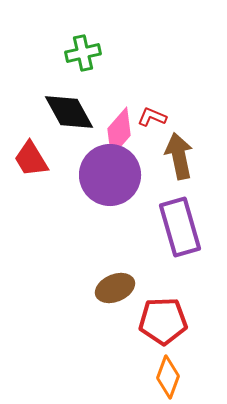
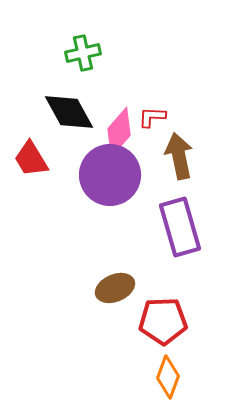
red L-shape: rotated 20 degrees counterclockwise
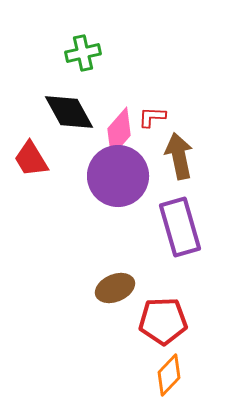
purple circle: moved 8 px right, 1 px down
orange diamond: moved 1 px right, 2 px up; rotated 24 degrees clockwise
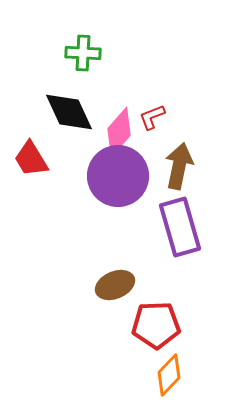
green cross: rotated 16 degrees clockwise
black diamond: rotated 4 degrees clockwise
red L-shape: rotated 24 degrees counterclockwise
brown arrow: moved 10 px down; rotated 24 degrees clockwise
brown ellipse: moved 3 px up
red pentagon: moved 7 px left, 4 px down
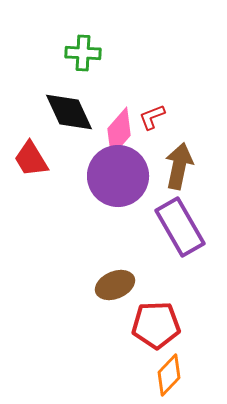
purple rectangle: rotated 14 degrees counterclockwise
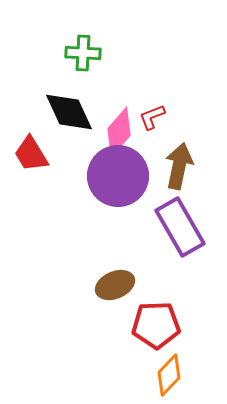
red trapezoid: moved 5 px up
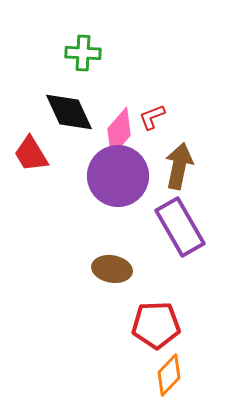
brown ellipse: moved 3 px left, 16 px up; rotated 33 degrees clockwise
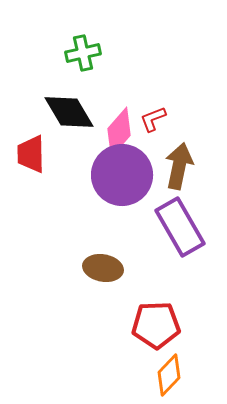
green cross: rotated 16 degrees counterclockwise
black diamond: rotated 6 degrees counterclockwise
red L-shape: moved 1 px right, 2 px down
red trapezoid: rotated 30 degrees clockwise
purple circle: moved 4 px right, 1 px up
brown ellipse: moved 9 px left, 1 px up
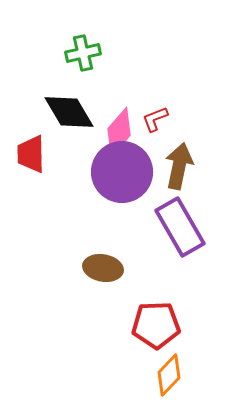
red L-shape: moved 2 px right
purple circle: moved 3 px up
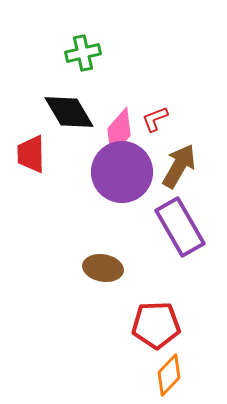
brown arrow: rotated 18 degrees clockwise
